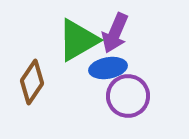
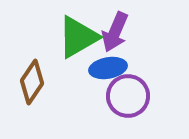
purple arrow: moved 1 px up
green triangle: moved 3 px up
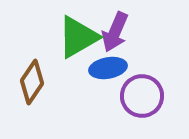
purple circle: moved 14 px right
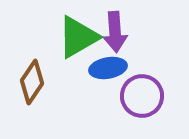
purple arrow: rotated 27 degrees counterclockwise
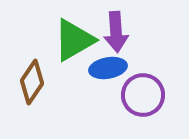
purple arrow: moved 1 px right
green triangle: moved 4 px left, 3 px down
purple circle: moved 1 px right, 1 px up
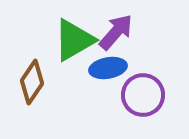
purple arrow: rotated 135 degrees counterclockwise
